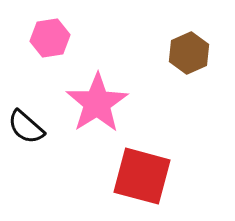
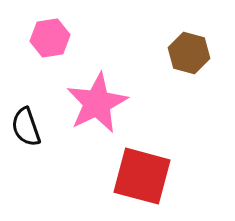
brown hexagon: rotated 21 degrees counterclockwise
pink star: rotated 6 degrees clockwise
black semicircle: rotated 30 degrees clockwise
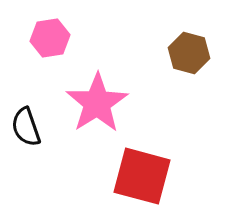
pink star: rotated 6 degrees counterclockwise
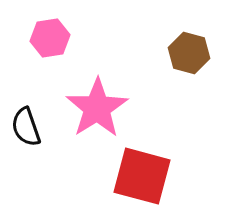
pink star: moved 5 px down
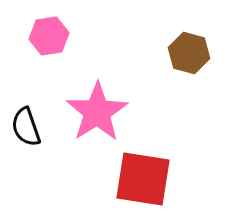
pink hexagon: moved 1 px left, 2 px up
pink star: moved 4 px down
red square: moved 1 px right, 3 px down; rotated 6 degrees counterclockwise
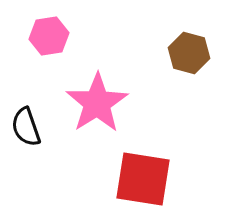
pink star: moved 9 px up
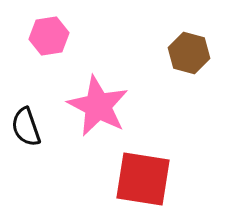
pink star: moved 1 px right, 3 px down; rotated 12 degrees counterclockwise
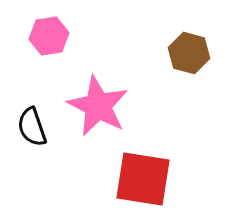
black semicircle: moved 6 px right
